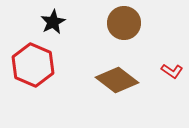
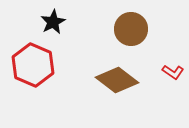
brown circle: moved 7 px right, 6 px down
red L-shape: moved 1 px right, 1 px down
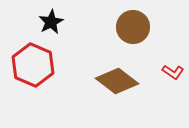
black star: moved 2 px left
brown circle: moved 2 px right, 2 px up
brown diamond: moved 1 px down
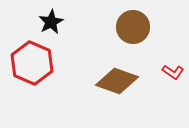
red hexagon: moved 1 px left, 2 px up
brown diamond: rotated 18 degrees counterclockwise
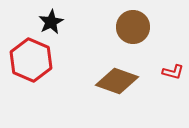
red hexagon: moved 1 px left, 3 px up
red L-shape: rotated 20 degrees counterclockwise
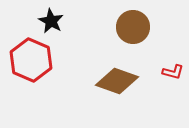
black star: moved 1 px up; rotated 15 degrees counterclockwise
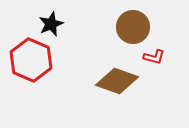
black star: moved 3 px down; rotated 20 degrees clockwise
red L-shape: moved 19 px left, 15 px up
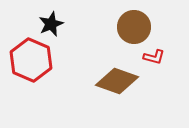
brown circle: moved 1 px right
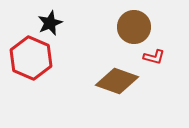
black star: moved 1 px left, 1 px up
red hexagon: moved 2 px up
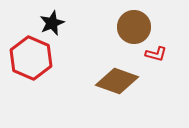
black star: moved 2 px right
red L-shape: moved 2 px right, 3 px up
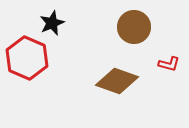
red L-shape: moved 13 px right, 10 px down
red hexagon: moved 4 px left
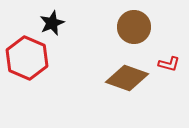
brown diamond: moved 10 px right, 3 px up
